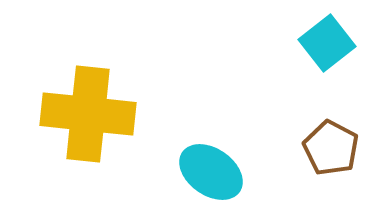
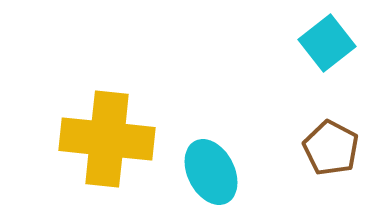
yellow cross: moved 19 px right, 25 px down
cyan ellipse: rotated 28 degrees clockwise
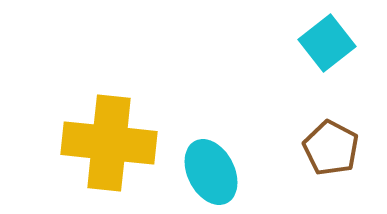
yellow cross: moved 2 px right, 4 px down
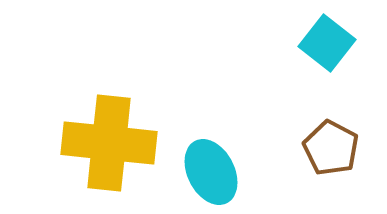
cyan square: rotated 14 degrees counterclockwise
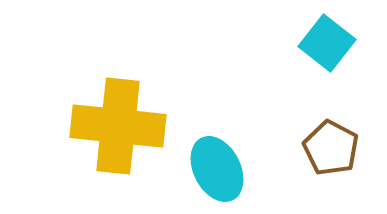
yellow cross: moved 9 px right, 17 px up
cyan ellipse: moved 6 px right, 3 px up
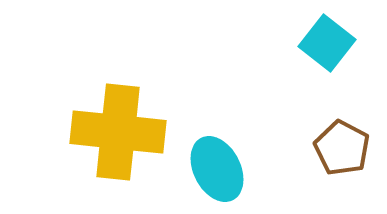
yellow cross: moved 6 px down
brown pentagon: moved 11 px right
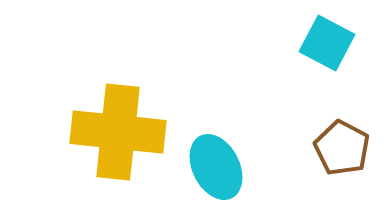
cyan square: rotated 10 degrees counterclockwise
cyan ellipse: moved 1 px left, 2 px up
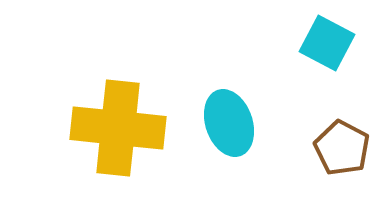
yellow cross: moved 4 px up
cyan ellipse: moved 13 px right, 44 px up; rotated 8 degrees clockwise
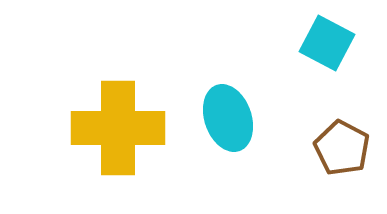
cyan ellipse: moved 1 px left, 5 px up
yellow cross: rotated 6 degrees counterclockwise
